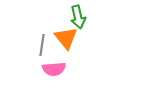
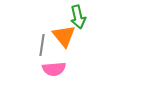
orange triangle: moved 2 px left, 2 px up
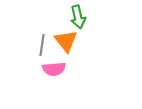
orange triangle: moved 2 px right, 5 px down
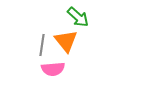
green arrow: rotated 35 degrees counterclockwise
pink semicircle: moved 1 px left
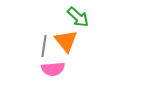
gray line: moved 2 px right, 1 px down
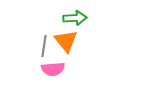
green arrow: moved 3 px left, 1 px down; rotated 45 degrees counterclockwise
